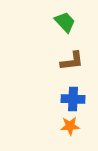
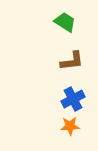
green trapezoid: rotated 15 degrees counterclockwise
blue cross: rotated 30 degrees counterclockwise
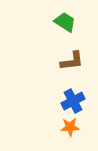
blue cross: moved 2 px down
orange star: moved 1 px down
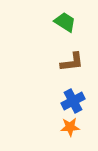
brown L-shape: moved 1 px down
